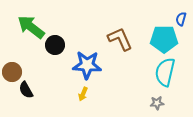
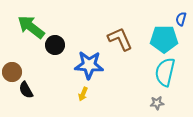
blue star: moved 2 px right
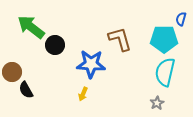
brown L-shape: rotated 8 degrees clockwise
blue star: moved 2 px right, 1 px up
gray star: rotated 24 degrees counterclockwise
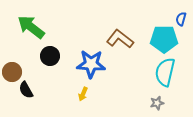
brown L-shape: rotated 36 degrees counterclockwise
black circle: moved 5 px left, 11 px down
gray star: rotated 16 degrees clockwise
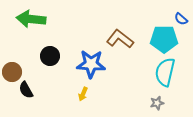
blue semicircle: rotated 64 degrees counterclockwise
green arrow: moved 8 px up; rotated 32 degrees counterclockwise
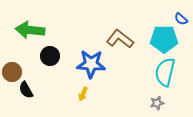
green arrow: moved 1 px left, 11 px down
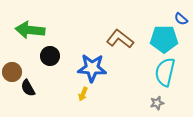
blue star: moved 1 px right, 4 px down
black semicircle: moved 2 px right, 2 px up
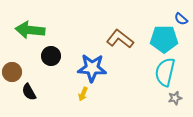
black circle: moved 1 px right
black semicircle: moved 1 px right, 4 px down
gray star: moved 18 px right, 5 px up
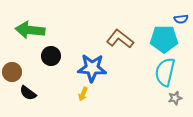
blue semicircle: rotated 48 degrees counterclockwise
black semicircle: moved 1 px left, 1 px down; rotated 24 degrees counterclockwise
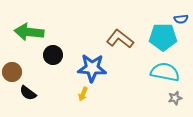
green arrow: moved 1 px left, 2 px down
cyan pentagon: moved 1 px left, 2 px up
black circle: moved 2 px right, 1 px up
cyan semicircle: rotated 88 degrees clockwise
